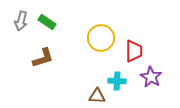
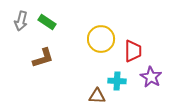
yellow circle: moved 1 px down
red trapezoid: moved 1 px left
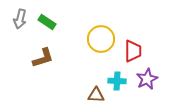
gray arrow: moved 1 px left, 2 px up
purple star: moved 4 px left, 2 px down; rotated 15 degrees clockwise
brown triangle: moved 1 px left, 1 px up
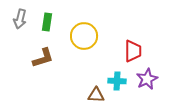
green rectangle: rotated 66 degrees clockwise
yellow circle: moved 17 px left, 3 px up
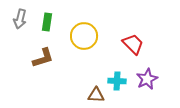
red trapezoid: moved 7 px up; rotated 45 degrees counterclockwise
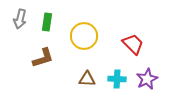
cyan cross: moved 2 px up
brown triangle: moved 9 px left, 16 px up
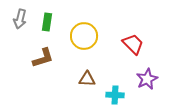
cyan cross: moved 2 px left, 16 px down
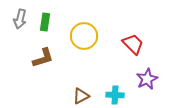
green rectangle: moved 2 px left
brown triangle: moved 6 px left, 17 px down; rotated 30 degrees counterclockwise
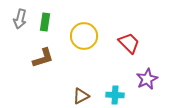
red trapezoid: moved 4 px left, 1 px up
